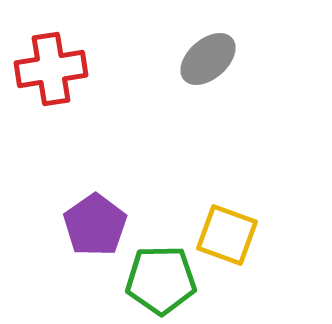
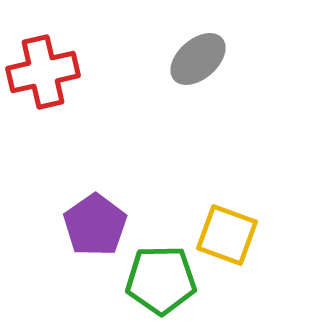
gray ellipse: moved 10 px left
red cross: moved 8 px left, 3 px down; rotated 4 degrees counterclockwise
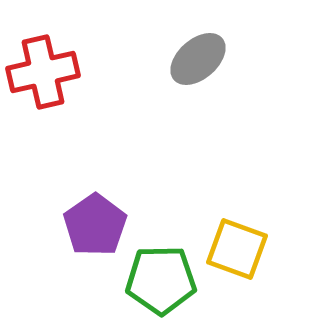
yellow square: moved 10 px right, 14 px down
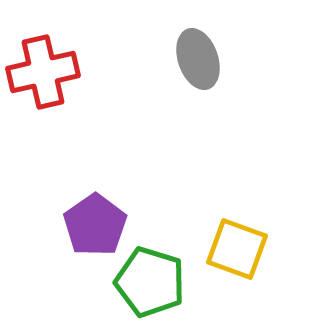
gray ellipse: rotated 68 degrees counterclockwise
green pentagon: moved 11 px left, 2 px down; rotated 18 degrees clockwise
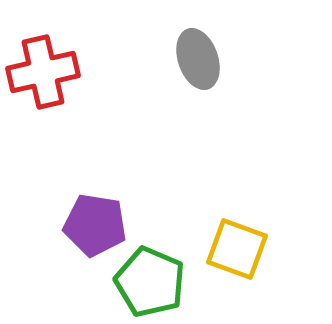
purple pentagon: rotated 28 degrees counterclockwise
green pentagon: rotated 6 degrees clockwise
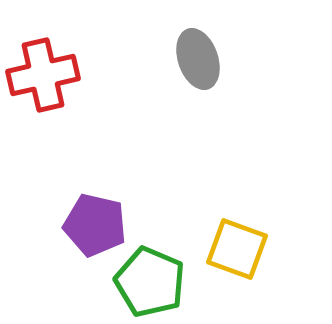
red cross: moved 3 px down
purple pentagon: rotated 4 degrees clockwise
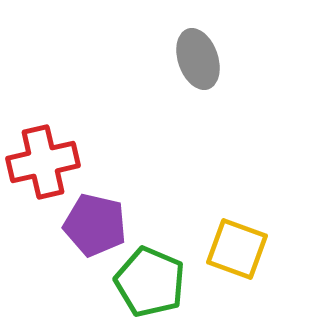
red cross: moved 87 px down
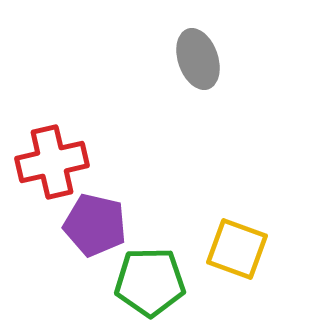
red cross: moved 9 px right
green pentagon: rotated 24 degrees counterclockwise
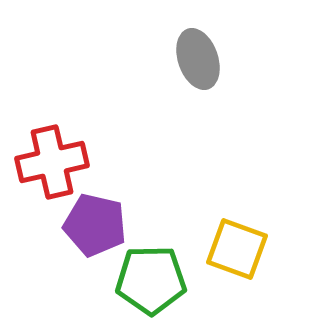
green pentagon: moved 1 px right, 2 px up
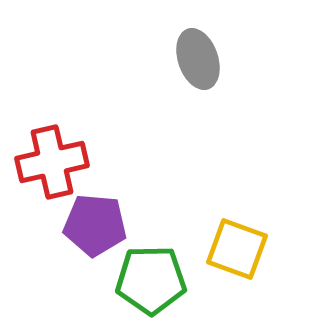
purple pentagon: rotated 8 degrees counterclockwise
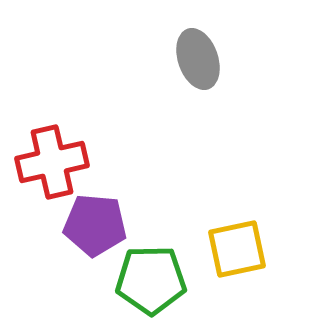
yellow square: rotated 32 degrees counterclockwise
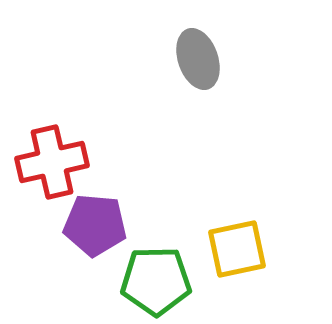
green pentagon: moved 5 px right, 1 px down
